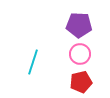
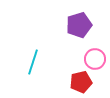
purple pentagon: rotated 20 degrees counterclockwise
pink circle: moved 15 px right, 5 px down
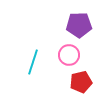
purple pentagon: rotated 15 degrees clockwise
pink circle: moved 26 px left, 4 px up
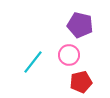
purple pentagon: moved 1 px right; rotated 15 degrees clockwise
cyan line: rotated 20 degrees clockwise
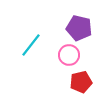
purple pentagon: moved 1 px left, 3 px down
cyan line: moved 2 px left, 17 px up
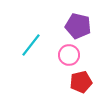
purple pentagon: moved 1 px left, 2 px up
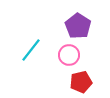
purple pentagon: rotated 20 degrees clockwise
cyan line: moved 5 px down
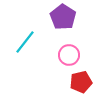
purple pentagon: moved 15 px left, 9 px up
cyan line: moved 6 px left, 8 px up
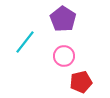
purple pentagon: moved 2 px down
pink circle: moved 5 px left, 1 px down
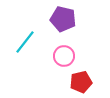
purple pentagon: rotated 20 degrees counterclockwise
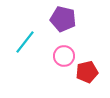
red pentagon: moved 6 px right, 10 px up
